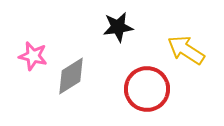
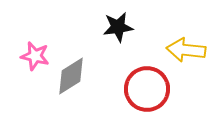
yellow arrow: rotated 27 degrees counterclockwise
pink star: moved 2 px right
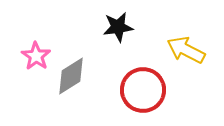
yellow arrow: rotated 21 degrees clockwise
pink star: moved 1 px right; rotated 20 degrees clockwise
red circle: moved 4 px left, 1 px down
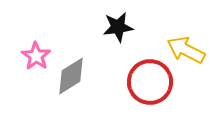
red circle: moved 7 px right, 8 px up
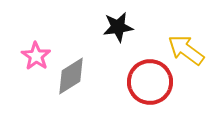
yellow arrow: rotated 9 degrees clockwise
